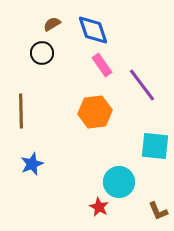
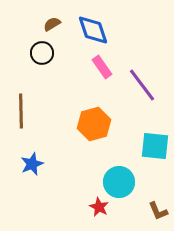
pink rectangle: moved 2 px down
orange hexagon: moved 1 px left, 12 px down; rotated 8 degrees counterclockwise
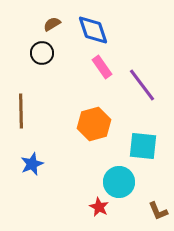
cyan square: moved 12 px left
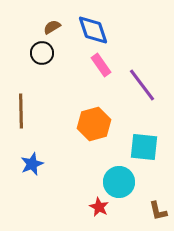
brown semicircle: moved 3 px down
pink rectangle: moved 1 px left, 2 px up
cyan square: moved 1 px right, 1 px down
brown L-shape: rotated 10 degrees clockwise
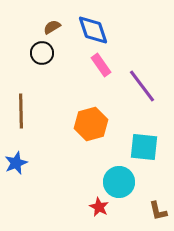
purple line: moved 1 px down
orange hexagon: moved 3 px left
blue star: moved 16 px left, 1 px up
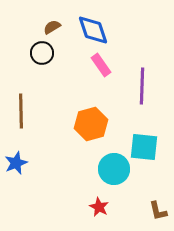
purple line: rotated 39 degrees clockwise
cyan circle: moved 5 px left, 13 px up
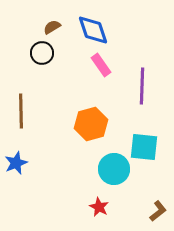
brown L-shape: rotated 115 degrees counterclockwise
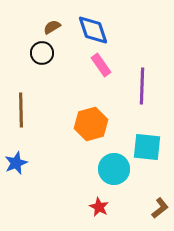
brown line: moved 1 px up
cyan square: moved 3 px right
brown L-shape: moved 2 px right, 3 px up
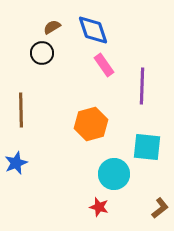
pink rectangle: moved 3 px right
cyan circle: moved 5 px down
red star: rotated 12 degrees counterclockwise
